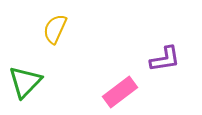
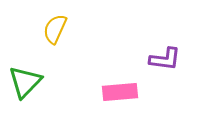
purple L-shape: rotated 16 degrees clockwise
pink rectangle: rotated 32 degrees clockwise
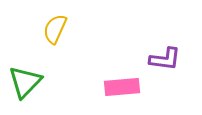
pink rectangle: moved 2 px right, 5 px up
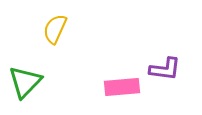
purple L-shape: moved 10 px down
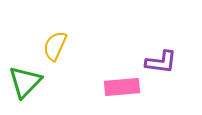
yellow semicircle: moved 17 px down
purple L-shape: moved 4 px left, 7 px up
